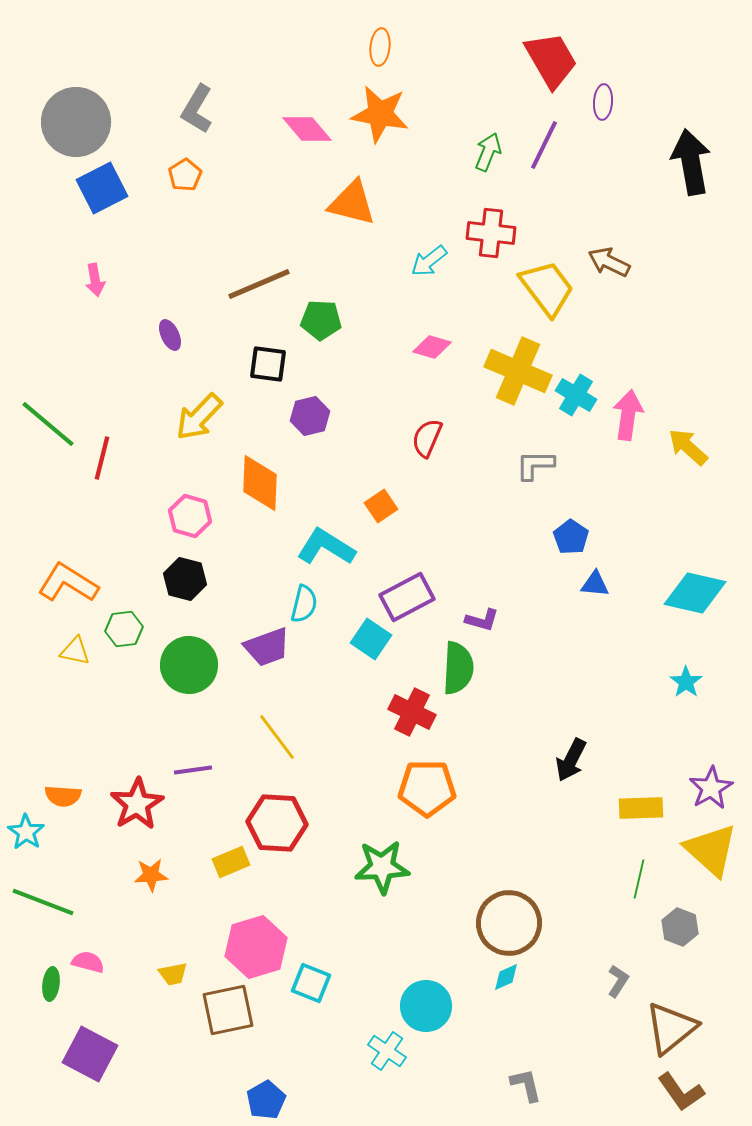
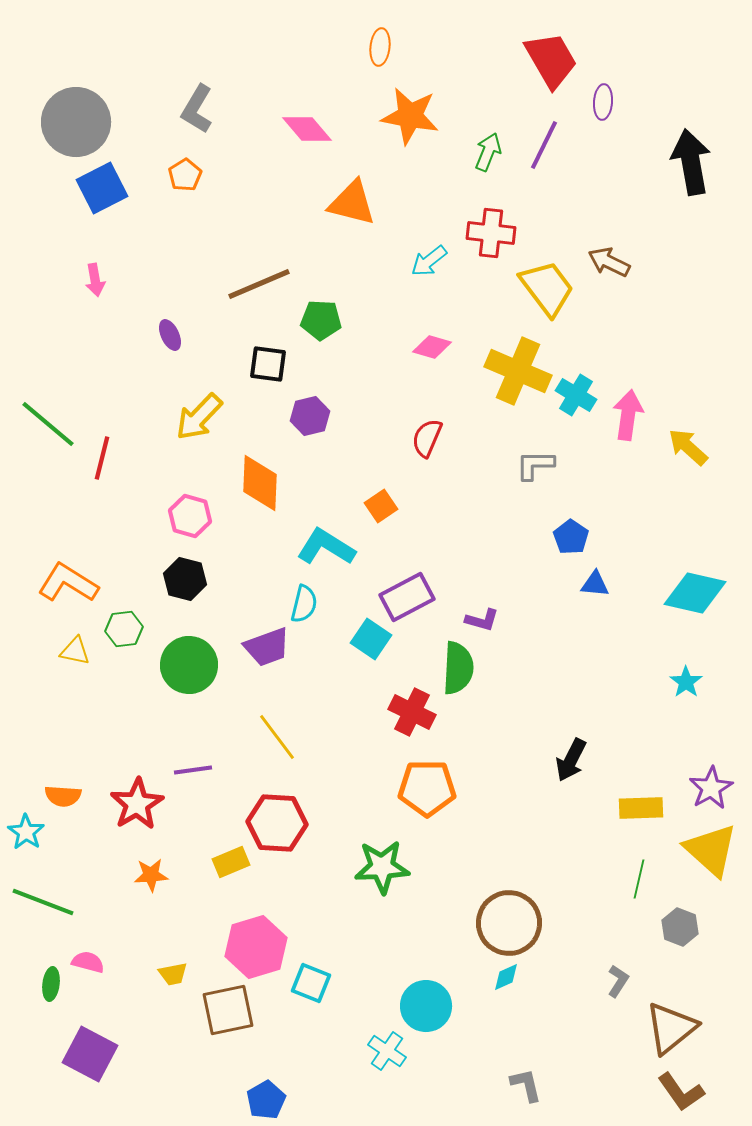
orange star at (380, 114): moved 30 px right, 2 px down
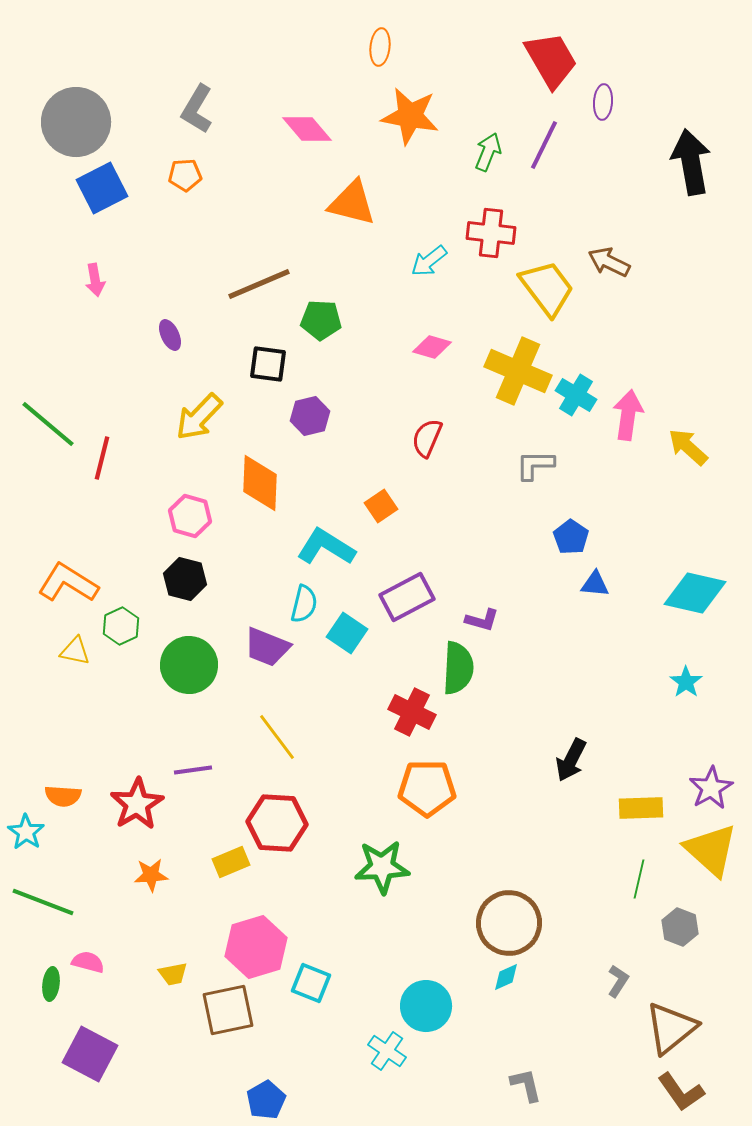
orange pentagon at (185, 175): rotated 28 degrees clockwise
green hexagon at (124, 629): moved 3 px left, 3 px up; rotated 18 degrees counterclockwise
cyan square at (371, 639): moved 24 px left, 6 px up
purple trapezoid at (267, 647): rotated 42 degrees clockwise
